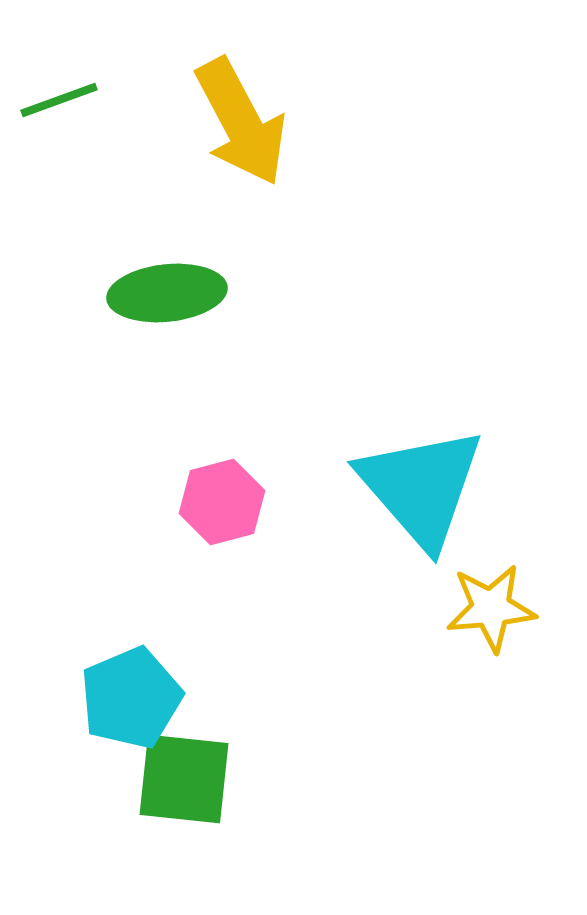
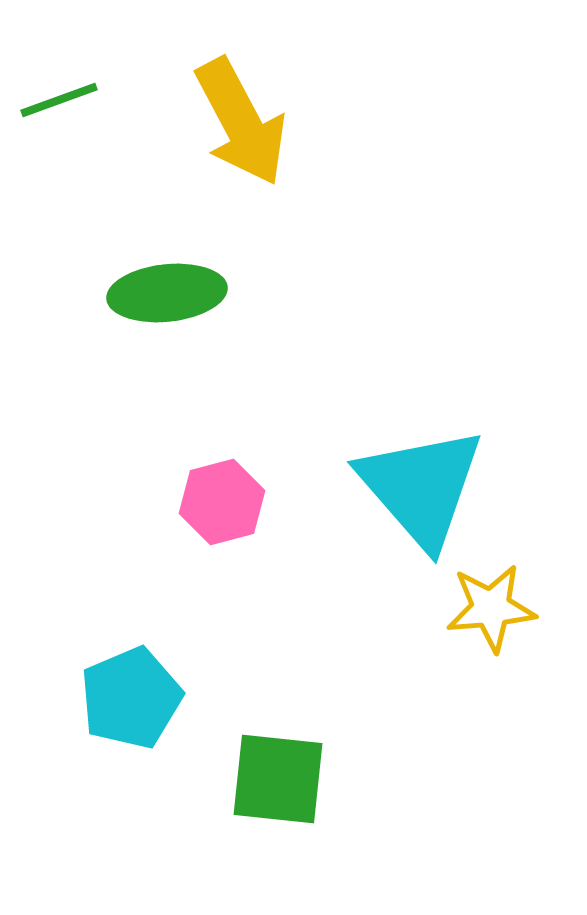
green square: moved 94 px right
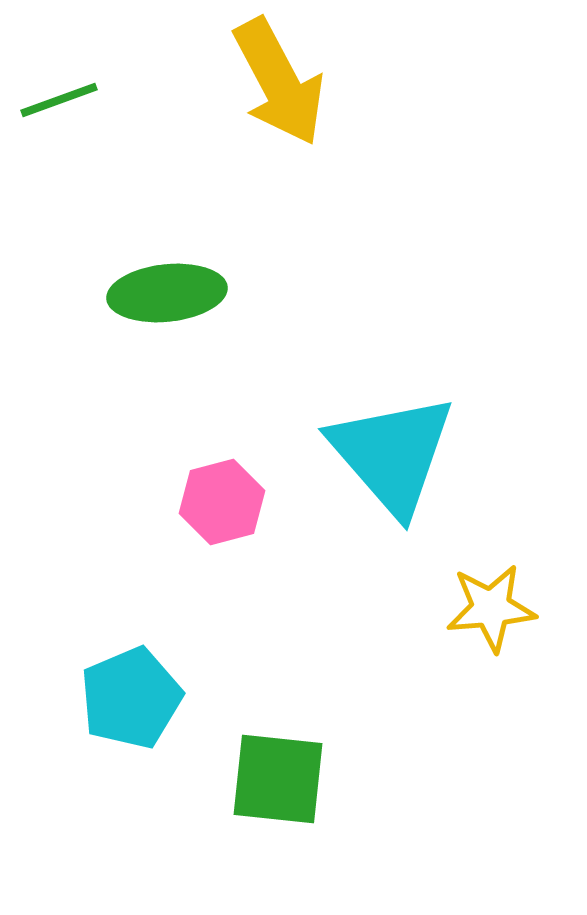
yellow arrow: moved 38 px right, 40 px up
cyan triangle: moved 29 px left, 33 px up
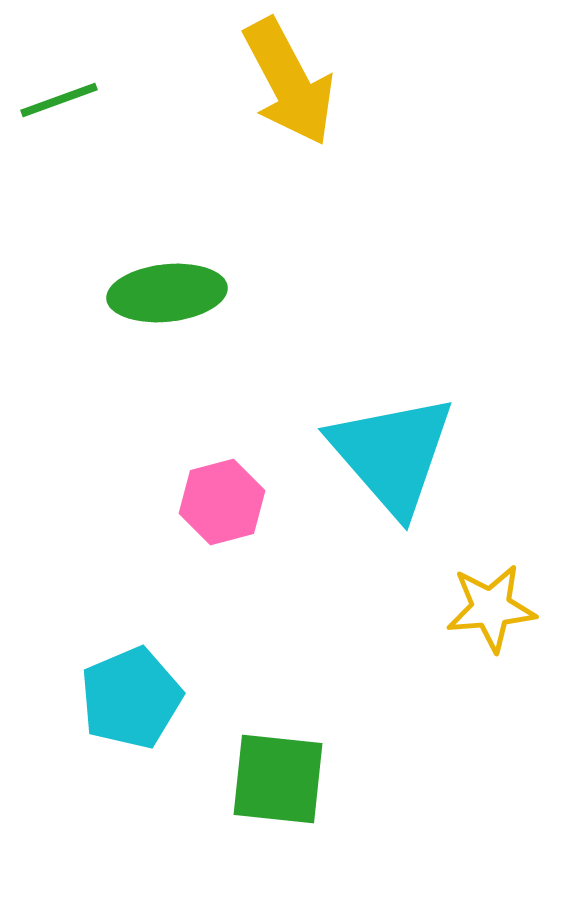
yellow arrow: moved 10 px right
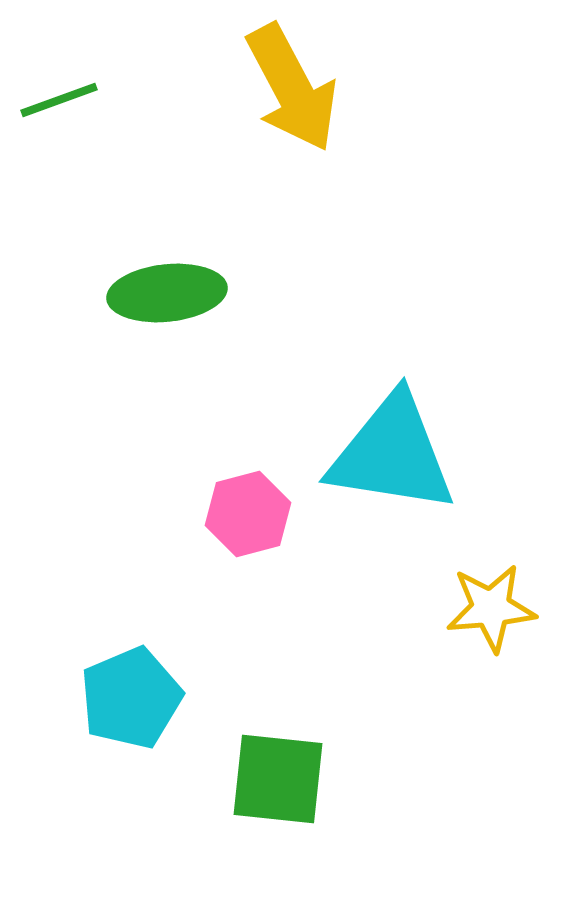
yellow arrow: moved 3 px right, 6 px down
cyan triangle: rotated 40 degrees counterclockwise
pink hexagon: moved 26 px right, 12 px down
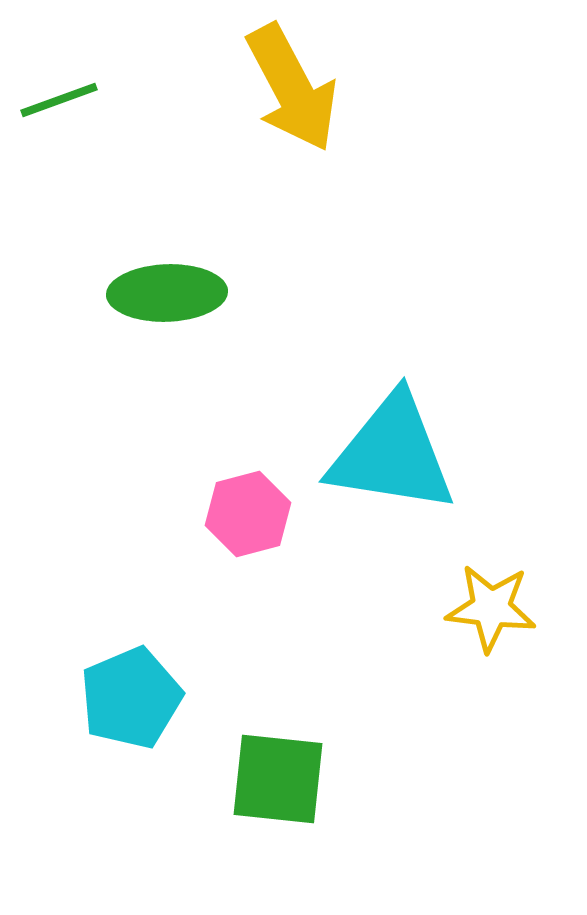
green ellipse: rotated 4 degrees clockwise
yellow star: rotated 12 degrees clockwise
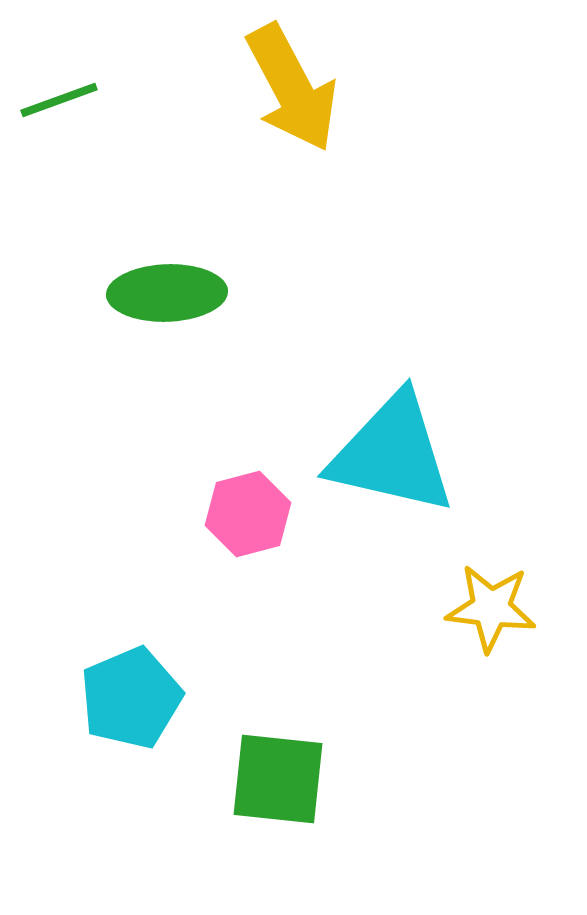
cyan triangle: rotated 4 degrees clockwise
